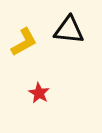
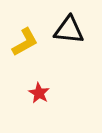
yellow L-shape: moved 1 px right
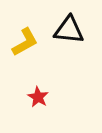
red star: moved 1 px left, 4 px down
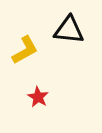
yellow L-shape: moved 8 px down
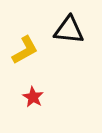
red star: moved 5 px left
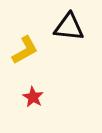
black triangle: moved 3 px up
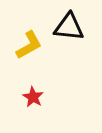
yellow L-shape: moved 4 px right, 5 px up
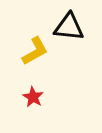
yellow L-shape: moved 6 px right, 6 px down
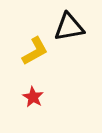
black triangle: rotated 16 degrees counterclockwise
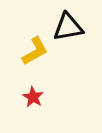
black triangle: moved 1 px left
